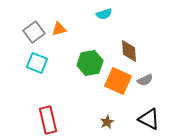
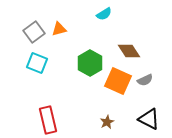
cyan semicircle: rotated 14 degrees counterclockwise
brown diamond: rotated 30 degrees counterclockwise
green hexagon: rotated 20 degrees counterclockwise
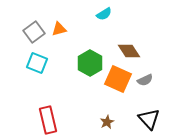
orange square: moved 2 px up
black triangle: rotated 20 degrees clockwise
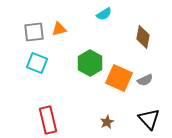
gray square: rotated 30 degrees clockwise
brown diamond: moved 14 px right, 14 px up; rotated 45 degrees clockwise
orange square: moved 1 px right, 1 px up
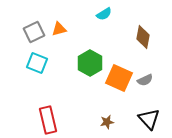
gray square: rotated 20 degrees counterclockwise
brown star: rotated 16 degrees clockwise
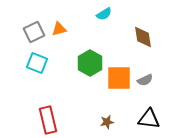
brown diamond: rotated 20 degrees counterclockwise
orange square: rotated 24 degrees counterclockwise
black triangle: rotated 40 degrees counterclockwise
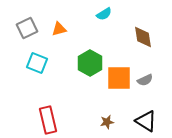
gray square: moved 7 px left, 4 px up
black triangle: moved 3 px left, 2 px down; rotated 25 degrees clockwise
